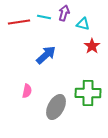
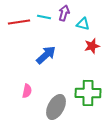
red star: rotated 21 degrees clockwise
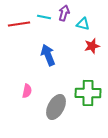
red line: moved 2 px down
blue arrow: moved 2 px right; rotated 70 degrees counterclockwise
